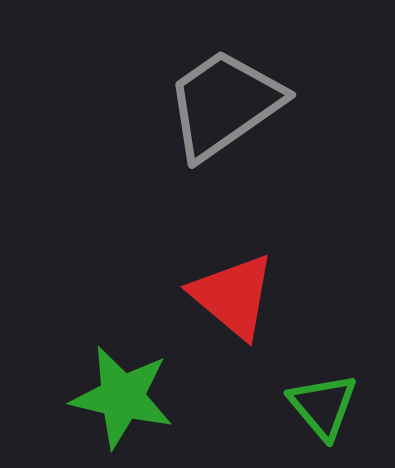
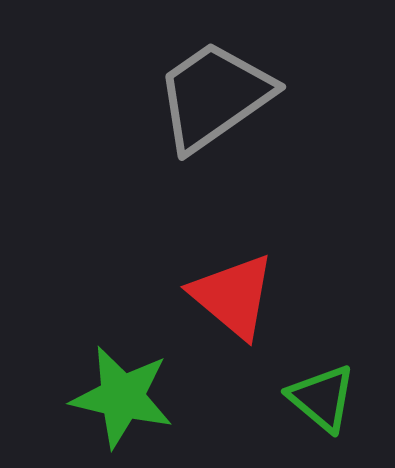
gray trapezoid: moved 10 px left, 8 px up
green triangle: moved 1 px left, 8 px up; rotated 10 degrees counterclockwise
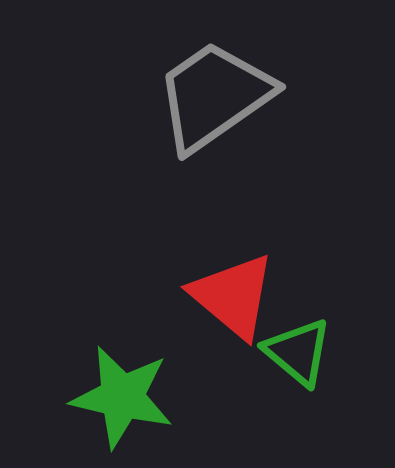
green triangle: moved 24 px left, 46 px up
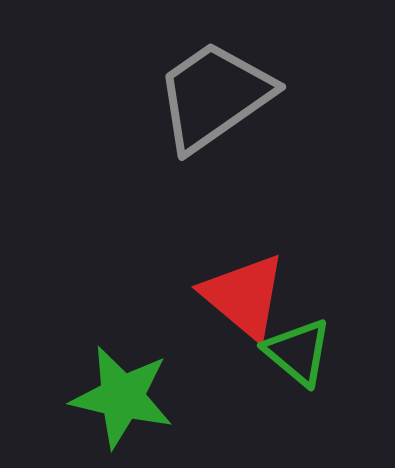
red triangle: moved 11 px right
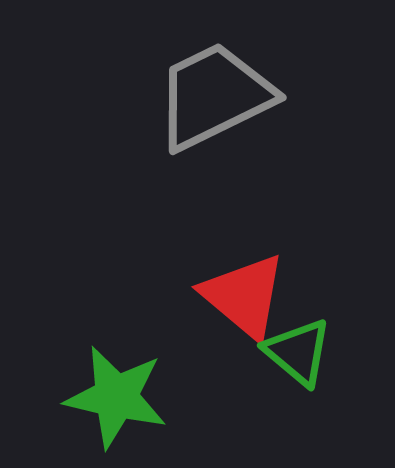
gray trapezoid: rotated 9 degrees clockwise
green star: moved 6 px left
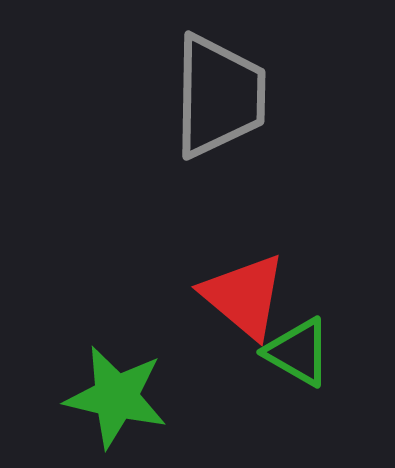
gray trapezoid: moved 5 px right; rotated 117 degrees clockwise
green triangle: rotated 10 degrees counterclockwise
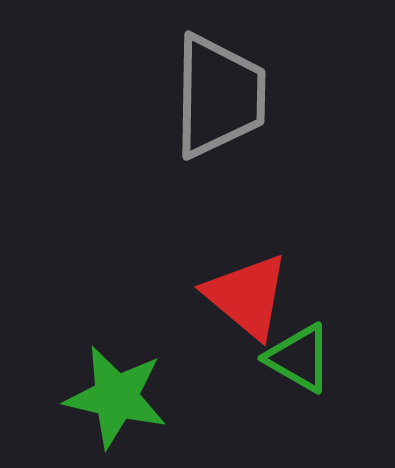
red triangle: moved 3 px right
green triangle: moved 1 px right, 6 px down
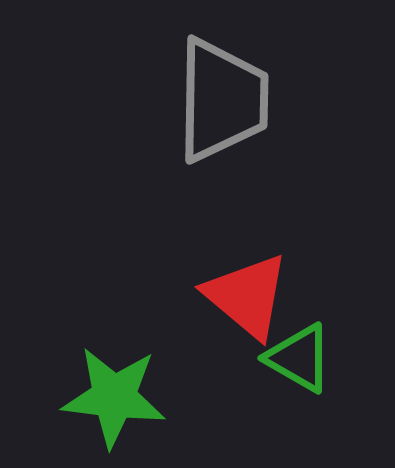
gray trapezoid: moved 3 px right, 4 px down
green star: moved 2 px left; rotated 6 degrees counterclockwise
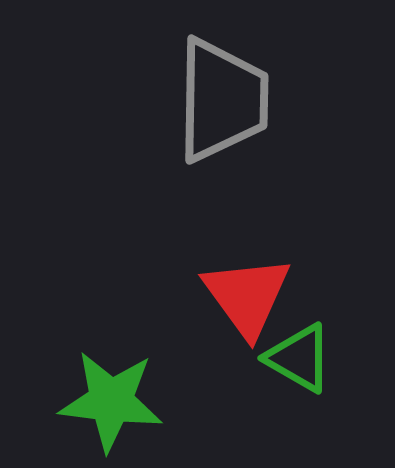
red triangle: rotated 14 degrees clockwise
green star: moved 3 px left, 4 px down
